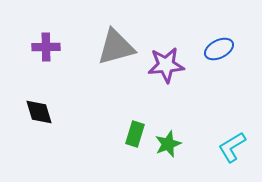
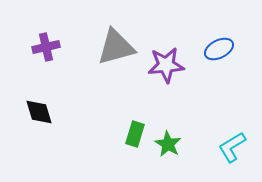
purple cross: rotated 12 degrees counterclockwise
green star: rotated 20 degrees counterclockwise
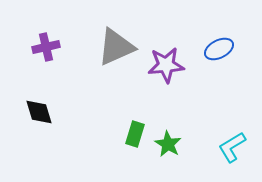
gray triangle: rotated 9 degrees counterclockwise
